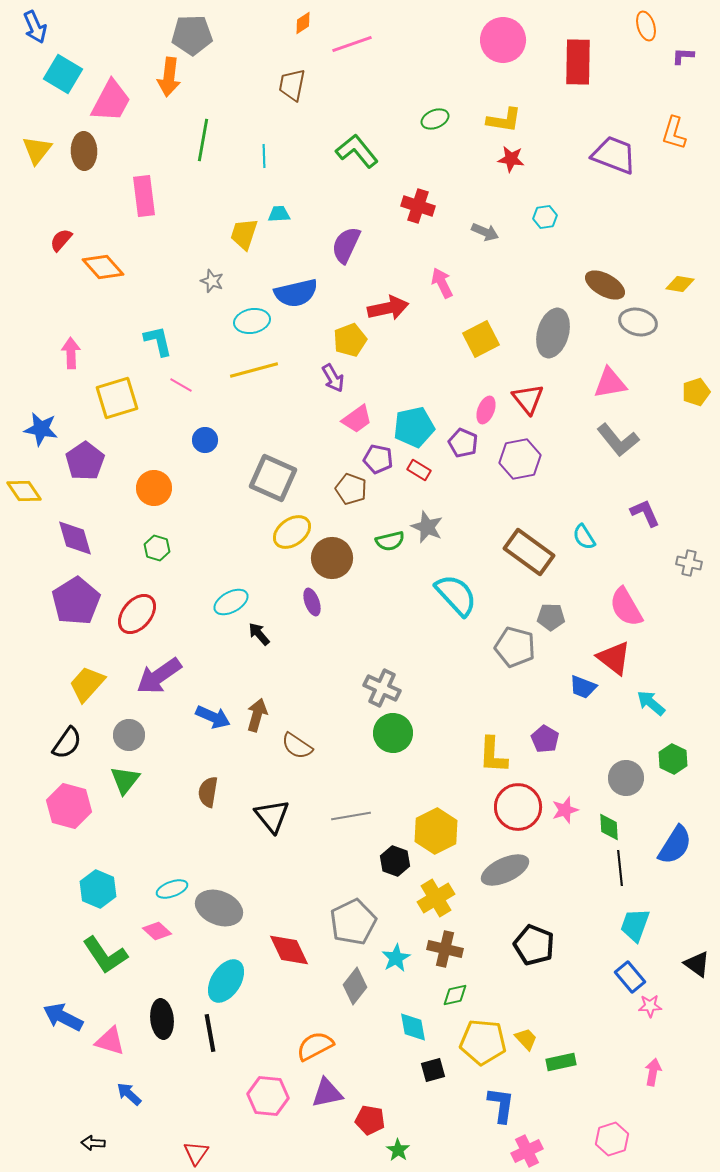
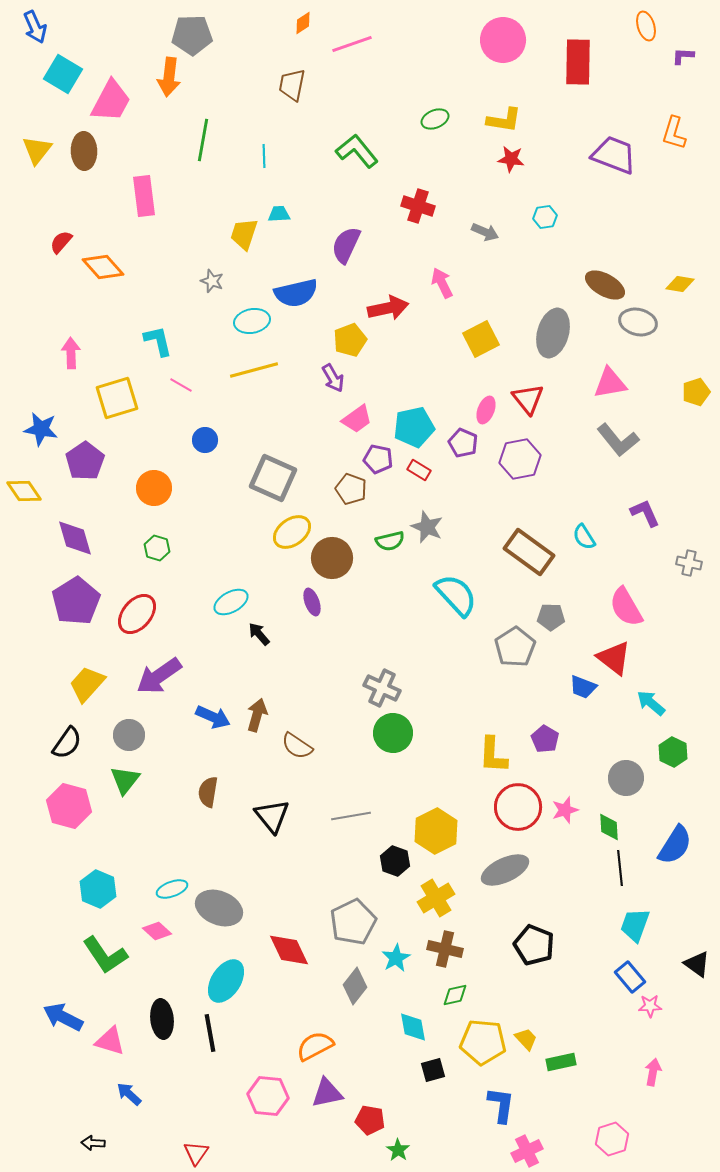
red semicircle at (61, 240): moved 2 px down
gray pentagon at (515, 647): rotated 24 degrees clockwise
green hexagon at (673, 759): moved 7 px up
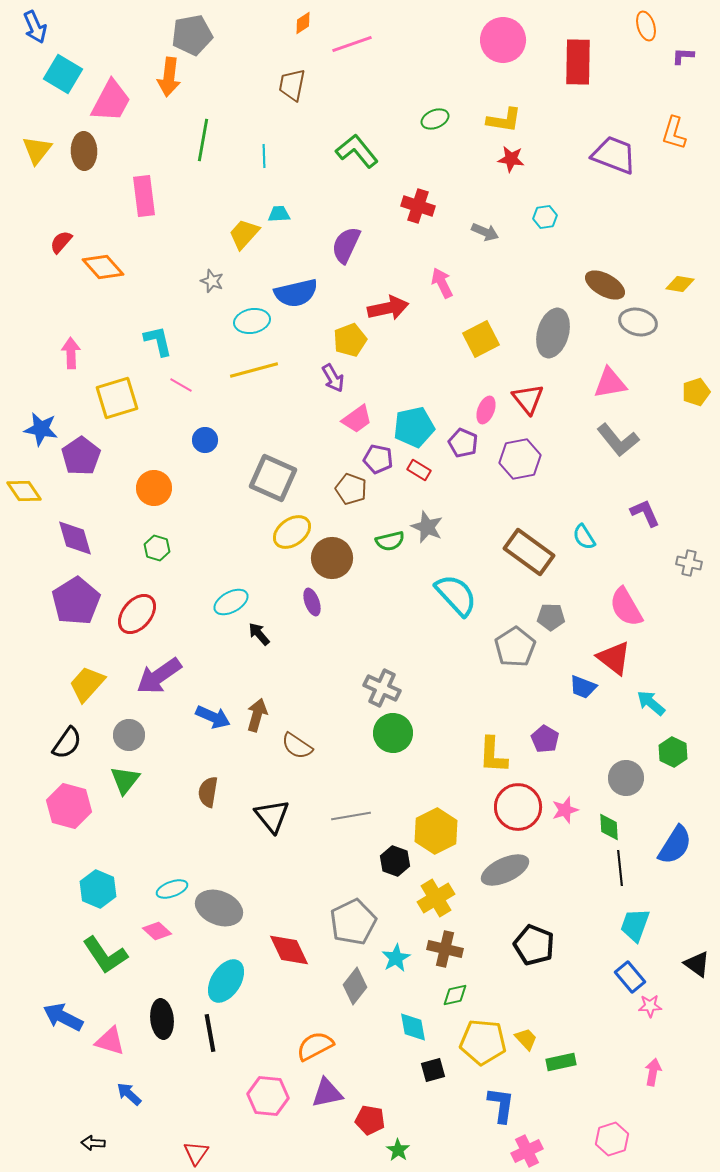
gray pentagon at (192, 35): rotated 9 degrees counterclockwise
yellow trapezoid at (244, 234): rotated 24 degrees clockwise
purple pentagon at (85, 461): moved 4 px left, 5 px up
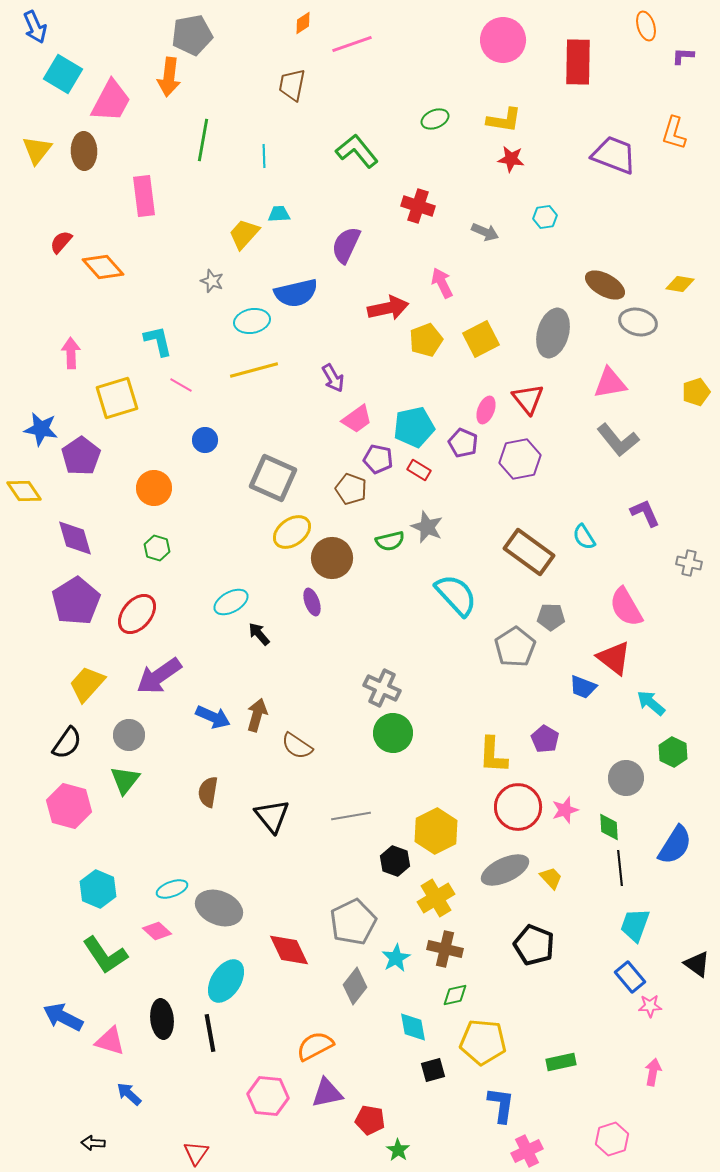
yellow pentagon at (350, 340): moved 76 px right
yellow trapezoid at (526, 1039): moved 25 px right, 161 px up
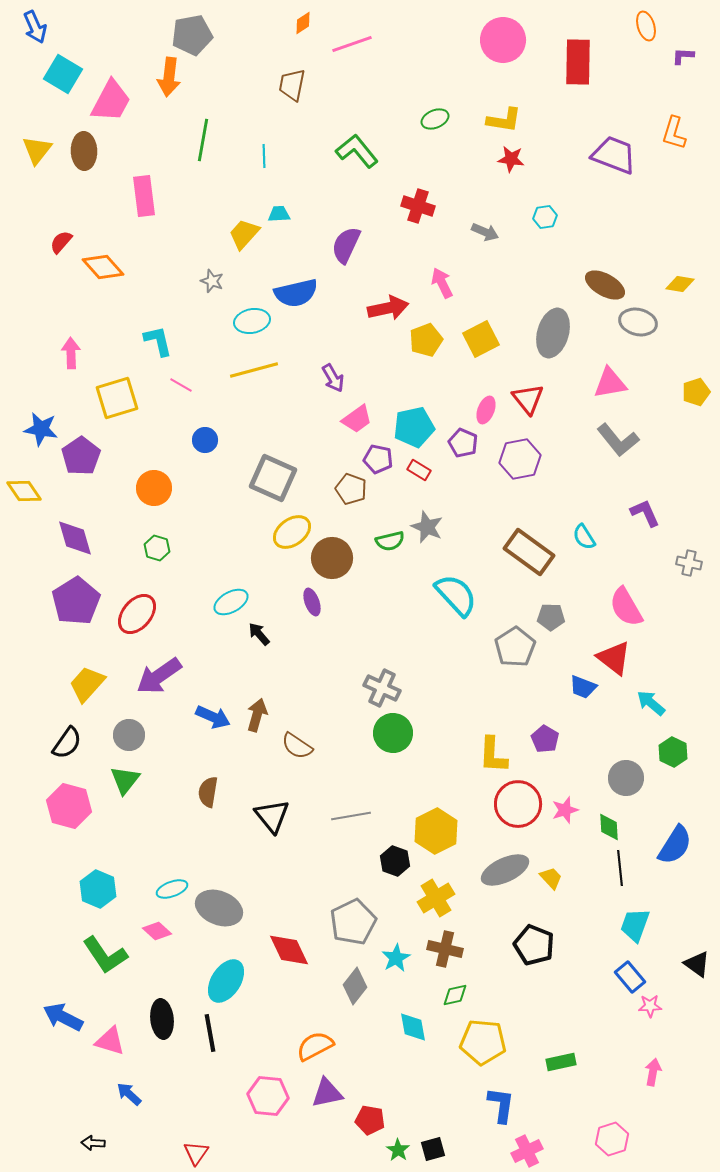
red circle at (518, 807): moved 3 px up
black square at (433, 1070): moved 79 px down
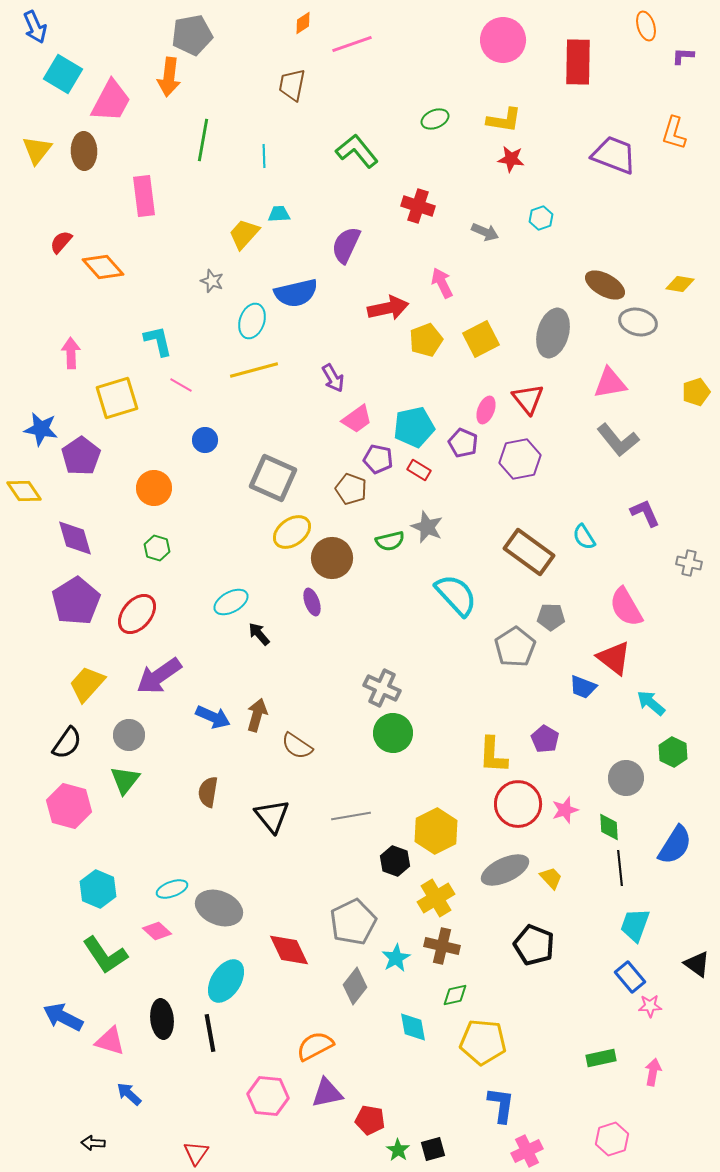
cyan hexagon at (545, 217): moved 4 px left, 1 px down; rotated 10 degrees counterclockwise
cyan ellipse at (252, 321): rotated 60 degrees counterclockwise
brown cross at (445, 949): moved 3 px left, 3 px up
green rectangle at (561, 1062): moved 40 px right, 4 px up
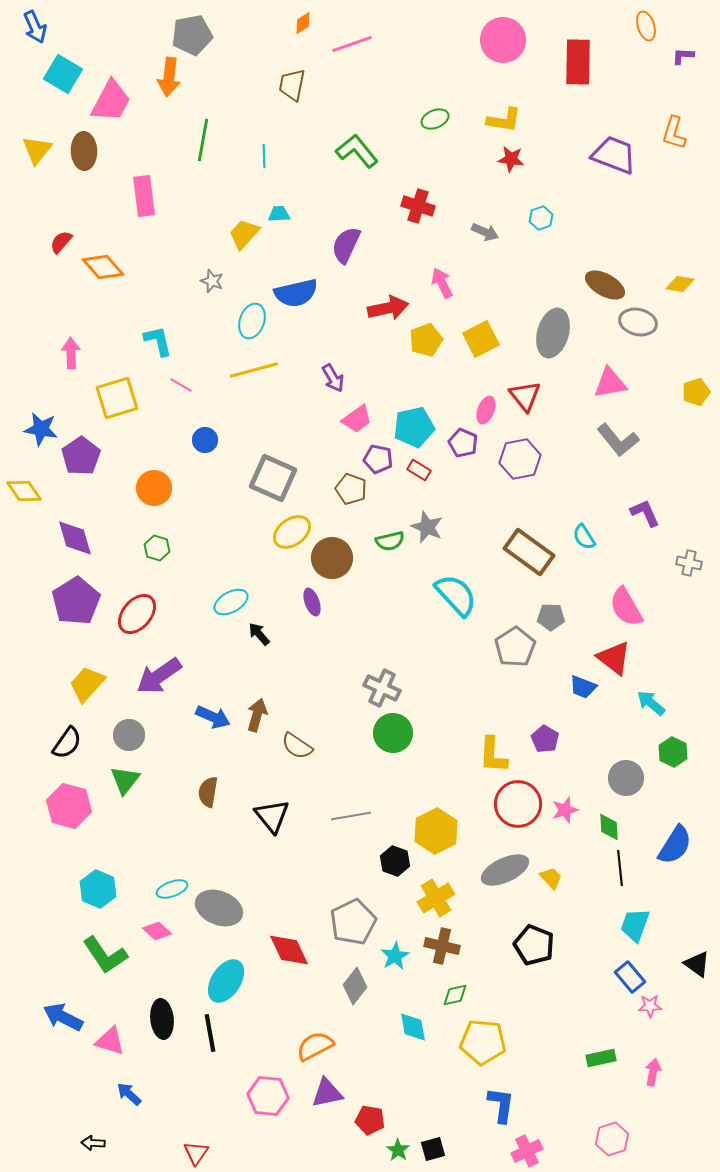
red triangle at (528, 399): moved 3 px left, 3 px up
cyan star at (396, 958): moved 1 px left, 2 px up
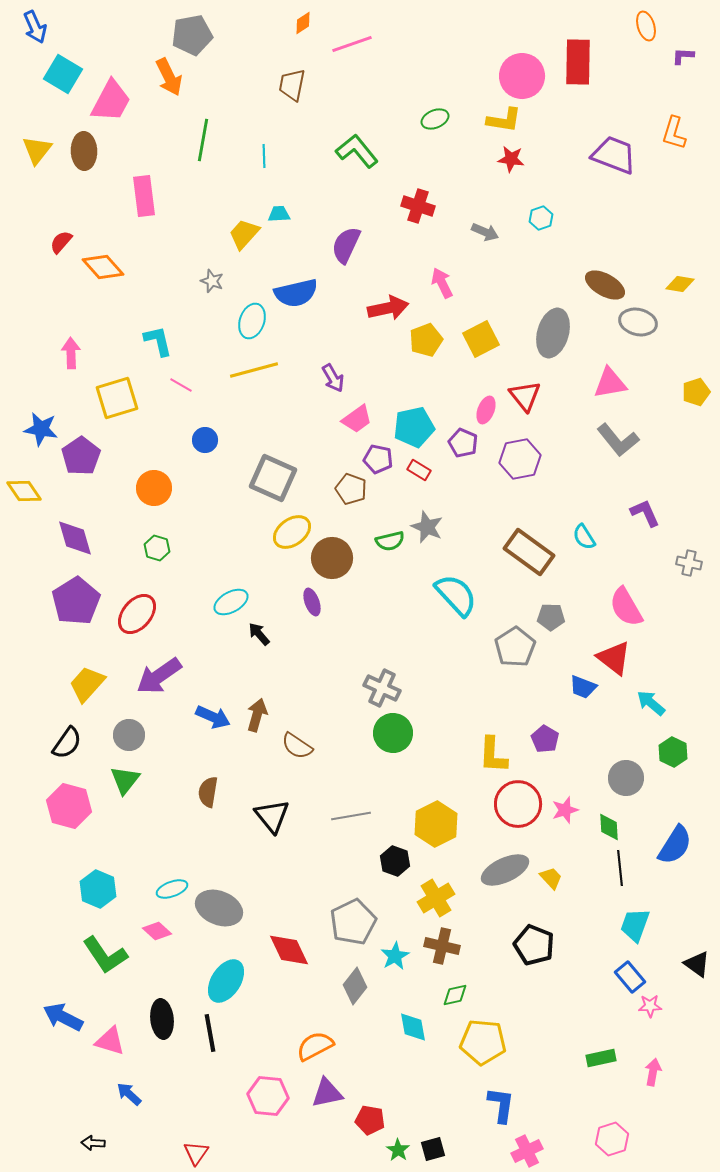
pink circle at (503, 40): moved 19 px right, 36 px down
orange arrow at (169, 77): rotated 33 degrees counterclockwise
yellow hexagon at (436, 831): moved 7 px up
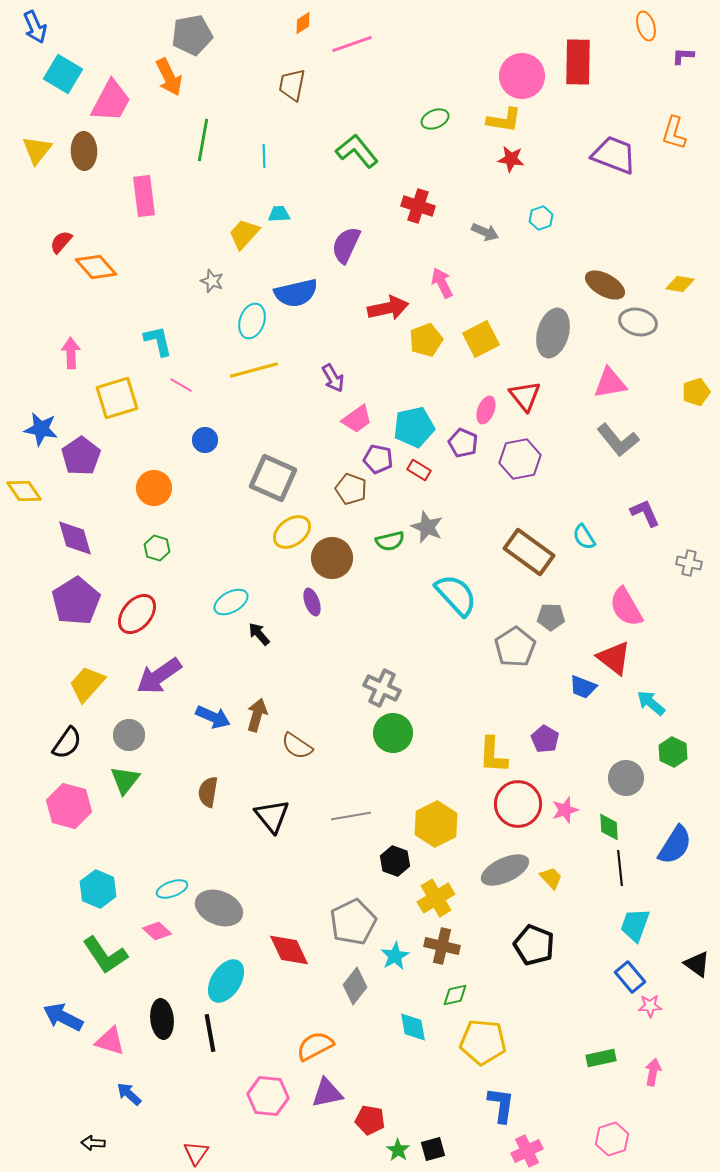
orange diamond at (103, 267): moved 7 px left
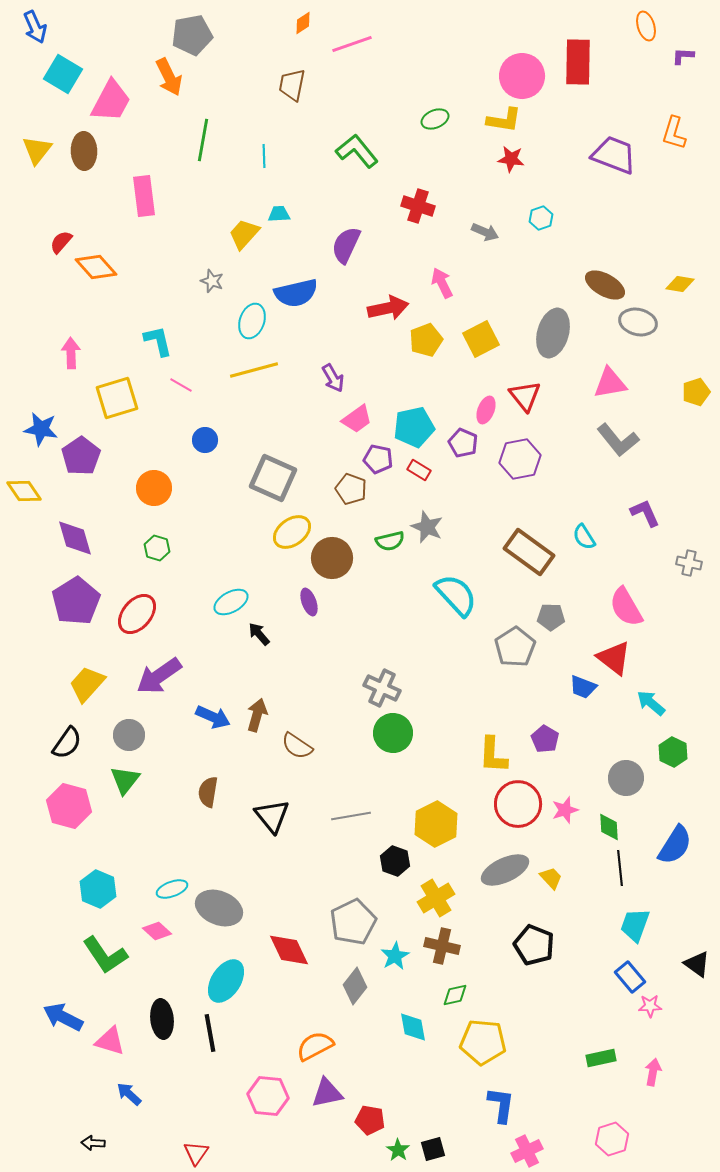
purple ellipse at (312, 602): moved 3 px left
